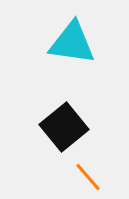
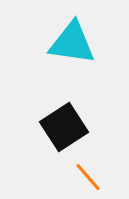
black square: rotated 6 degrees clockwise
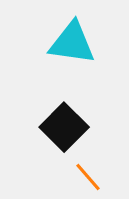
black square: rotated 12 degrees counterclockwise
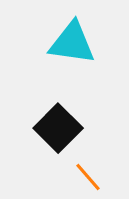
black square: moved 6 px left, 1 px down
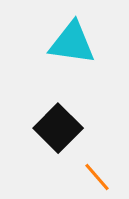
orange line: moved 9 px right
